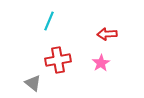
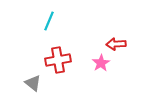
red arrow: moved 9 px right, 10 px down
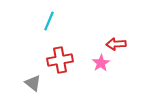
red cross: moved 2 px right
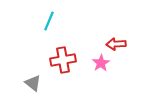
red cross: moved 3 px right
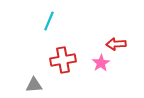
gray triangle: moved 1 px right, 2 px down; rotated 42 degrees counterclockwise
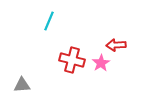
red arrow: moved 1 px down
red cross: moved 9 px right; rotated 25 degrees clockwise
gray triangle: moved 12 px left
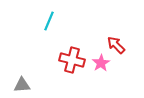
red arrow: rotated 48 degrees clockwise
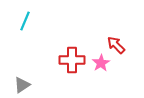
cyan line: moved 24 px left
red cross: rotated 15 degrees counterclockwise
gray triangle: rotated 30 degrees counterclockwise
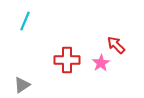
red cross: moved 5 px left
